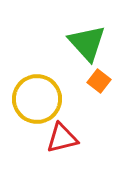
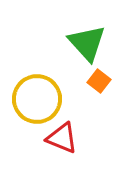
red triangle: rotated 36 degrees clockwise
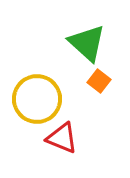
green triangle: rotated 6 degrees counterclockwise
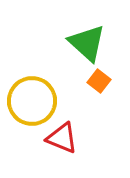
yellow circle: moved 5 px left, 2 px down
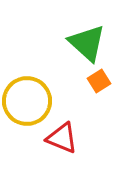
orange square: rotated 20 degrees clockwise
yellow circle: moved 5 px left
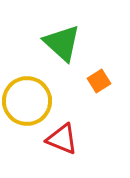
green triangle: moved 25 px left
red triangle: moved 1 px down
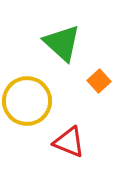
orange square: rotated 10 degrees counterclockwise
red triangle: moved 7 px right, 3 px down
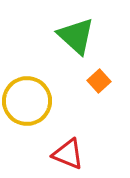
green triangle: moved 14 px right, 7 px up
red triangle: moved 1 px left, 12 px down
